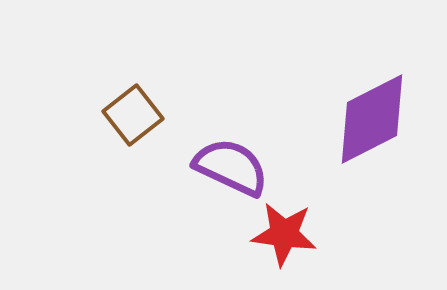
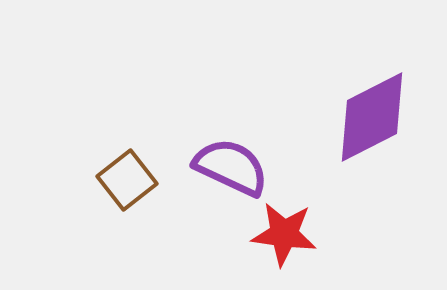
brown square: moved 6 px left, 65 px down
purple diamond: moved 2 px up
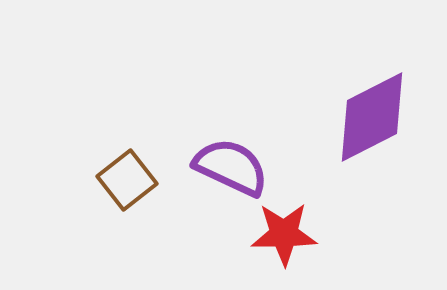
red star: rotated 8 degrees counterclockwise
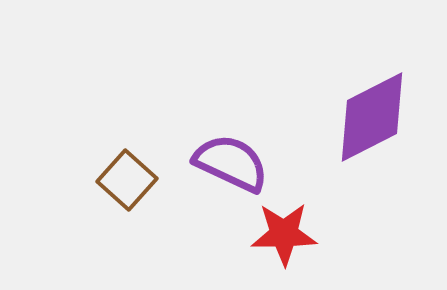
purple semicircle: moved 4 px up
brown square: rotated 10 degrees counterclockwise
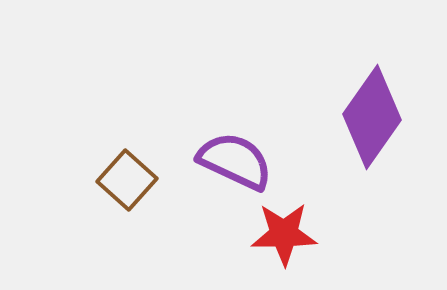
purple diamond: rotated 28 degrees counterclockwise
purple semicircle: moved 4 px right, 2 px up
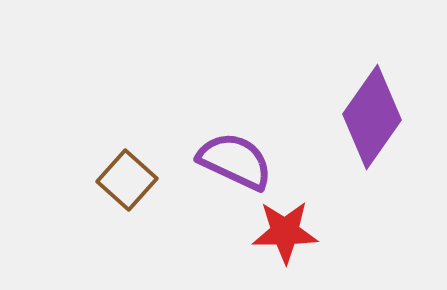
red star: moved 1 px right, 2 px up
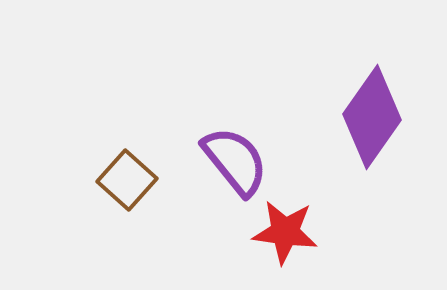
purple semicircle: rotated 26 degrees clockwise
red star: rotated 8 degrees clockwise
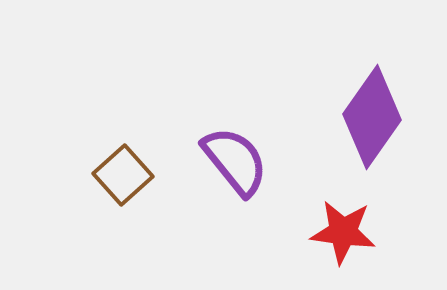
brown square: moved 4 px left, 5 px up; rotated 6 degrees clockwise
red star: moved 58 px right
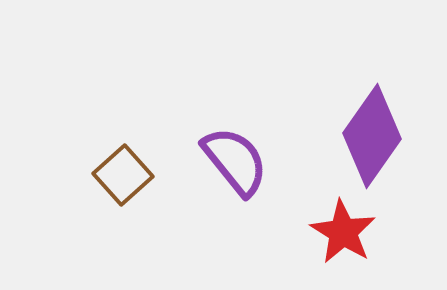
purple diamond: moved 19 px down
red star: rotated 24 degrees clockwise
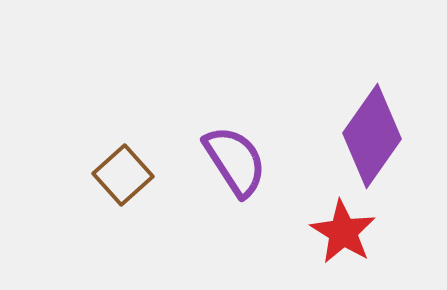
purple semicircle: rotated 6 degrees clockwise
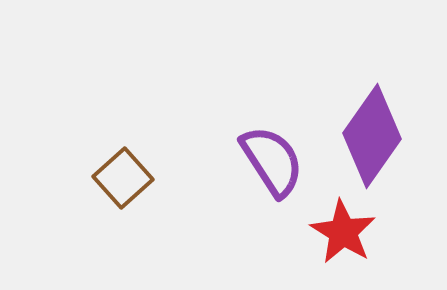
purple semicircle: moved 37 px right
brown square: moved 3 px down
